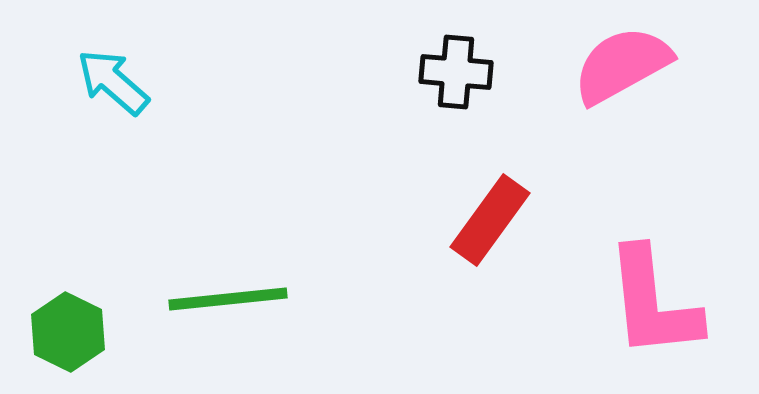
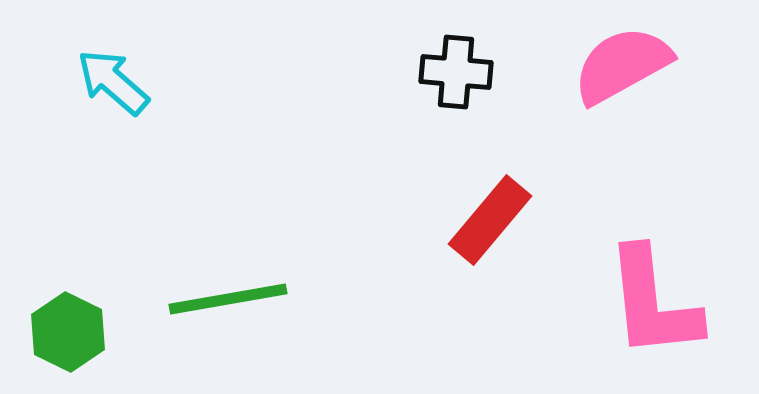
red rectangle: rotated 4 degrees clockwise
green line: rotated 4 degrees counterclockwise
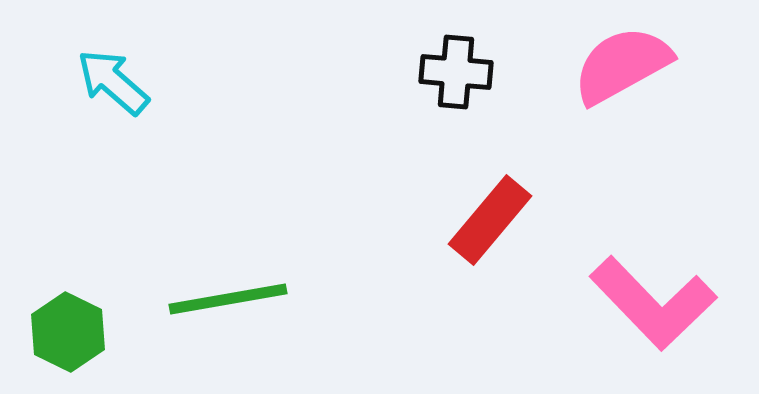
pink L-shape: rotated 38 degrees counterclockwise
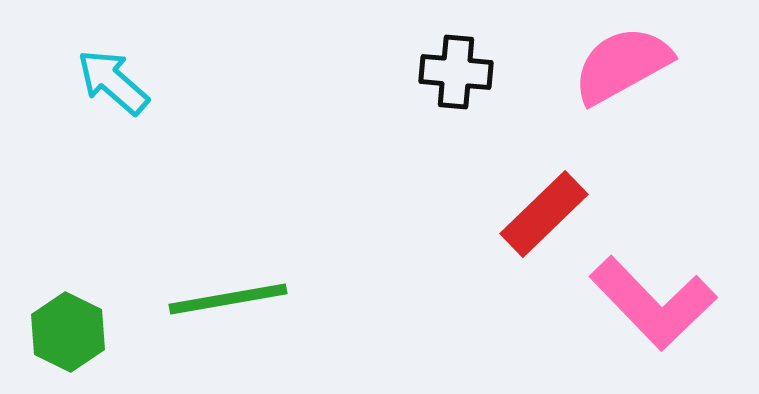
red rectangle: moved 54 px right, 6 px up; rotated 6 degrees clockwise
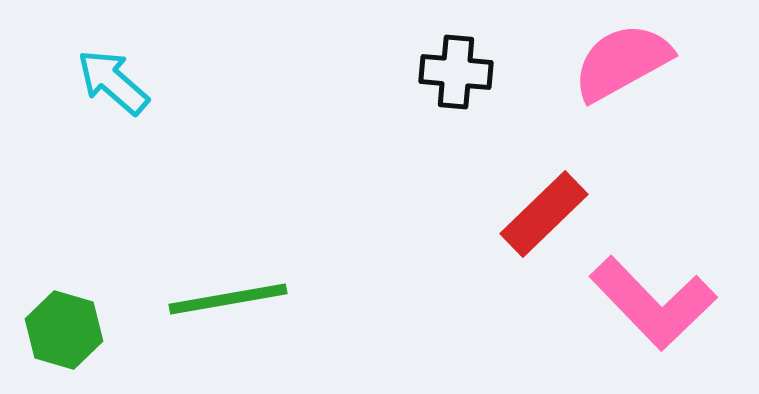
pink semicircle: moved 3 px up
green hexagon: moved 4 px left, 2 px up; rotated 10 degrees counterclockwise
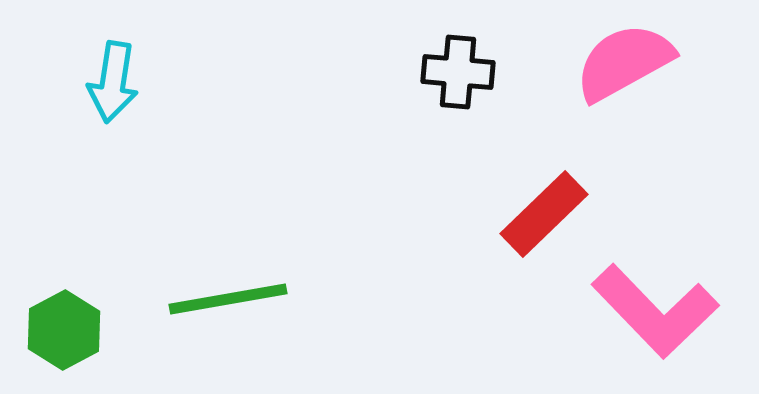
pink semicircle: moved 2 px right
black cross: moved 2 px right
cyan arrow: rotated 122 degrees counterclockwise
pink L-shape: moved 2 px right, 8 px down
green hexagon: rotated 16 degrees clockwise
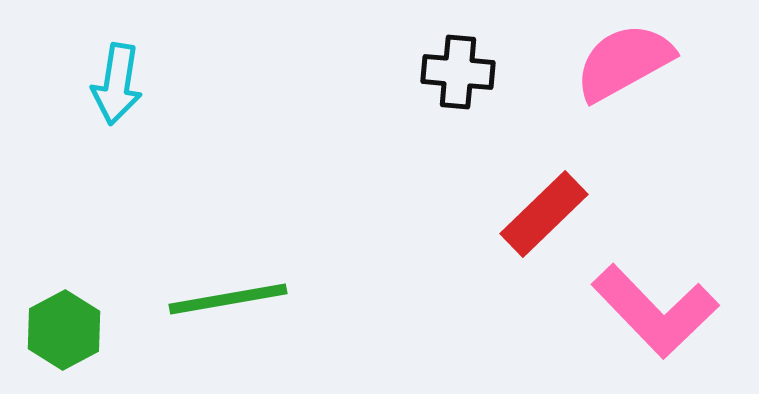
cyan arrow: moved 4 px right, 2 px down
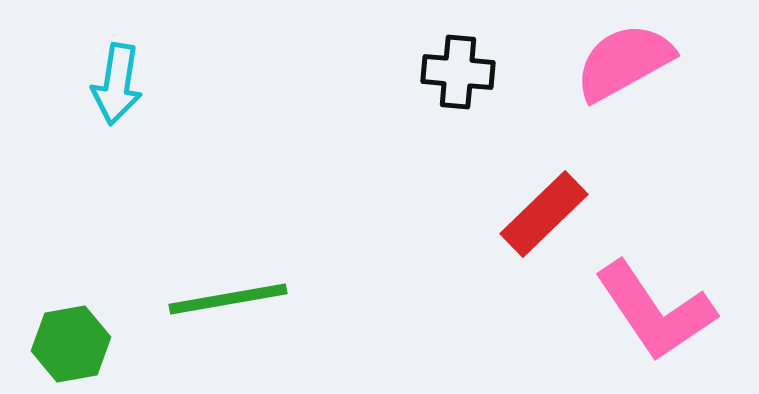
pink L-shape: rotated 10 degrees clockwise
green hexagon: moved 7 px right, 14 px down; rotated 18 degrees clockwise
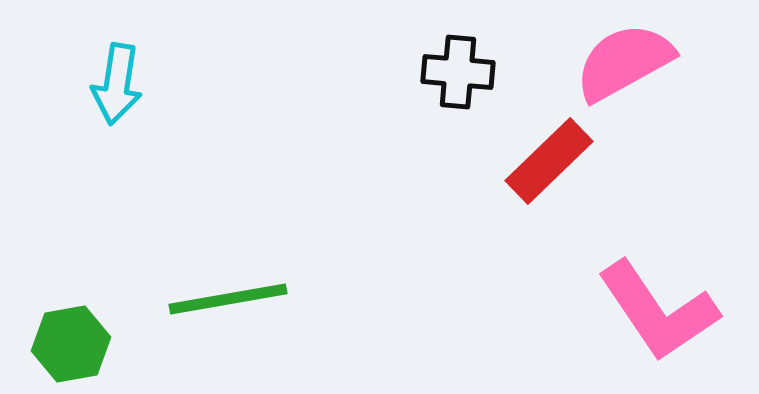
red rectangle: moved 5 px right, 53 px up
pink L-shape: moved 3 px right
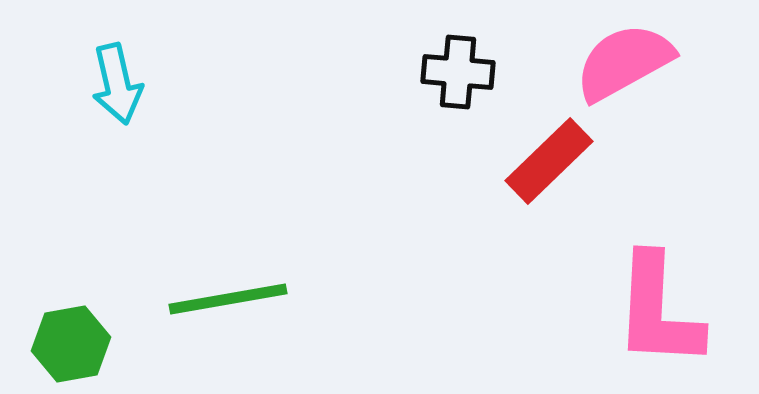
cyan arrow: rotated 22 degrees counterclockwise
pink L-shape: rotated 37 degrees clockwise
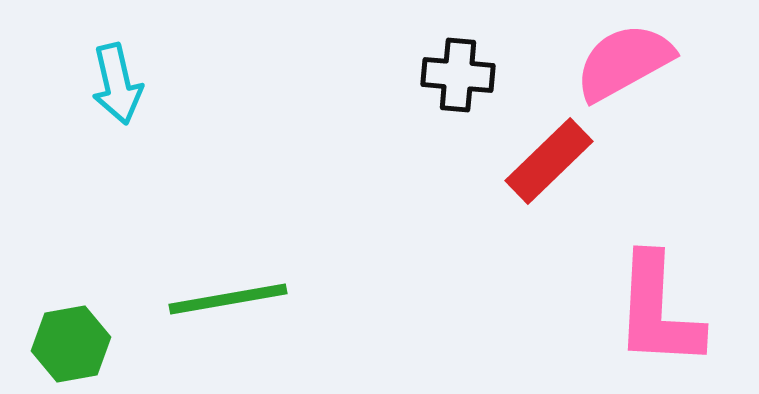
black cross: moved 3 px down
